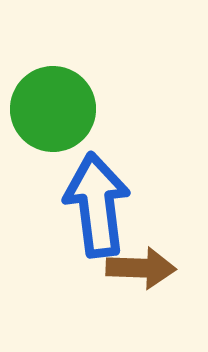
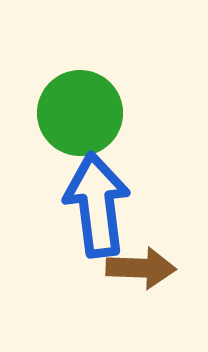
green circle: moved 27 px right, 4 px down
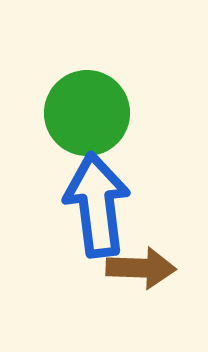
green circle: moved 7 px right
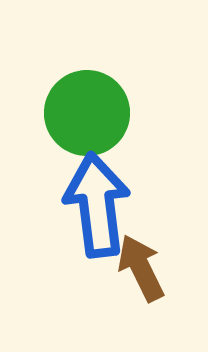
brown arrow: rotated 118 degrees counterclockwise
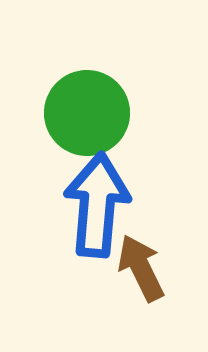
blue arrow: rotated 12 degrees clockwise
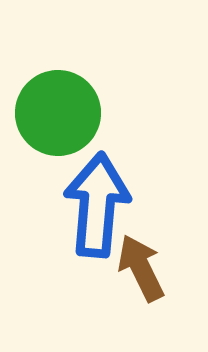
green circle: moved 29 px left
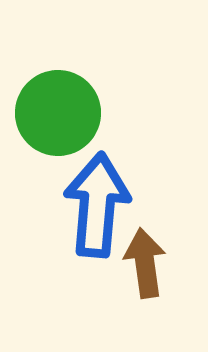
brown arrow: moved 4 px right, 5 px up; rotated 18 degrees clockwise
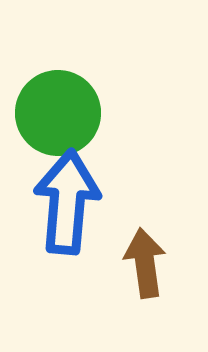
blue arrow: moved 30 px left, 3 px up
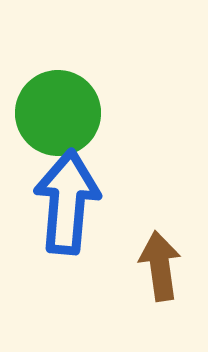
brown arrow: moved 15 px right, 3 px down
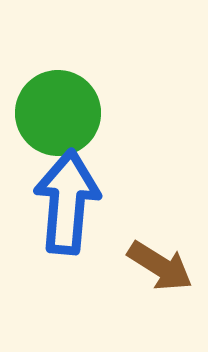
brown arrow: rotated 130 degrees clockwise
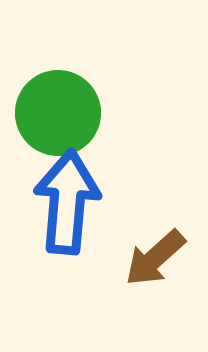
brown arrow: moved 5 px left, 8 px up; rotated 106 degrees clockwise
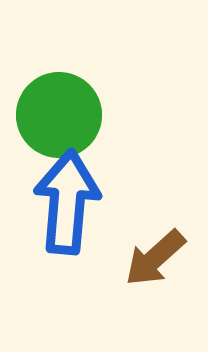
green circle: moved 1 px right, 2 px down
